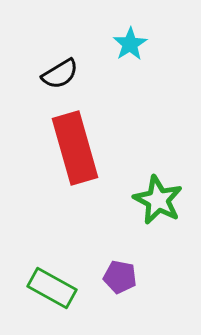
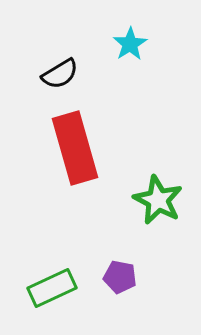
green rectangle: rotated 54 degrees counterclockwise
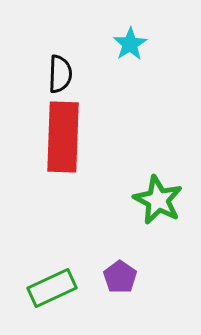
black semicircle: rotated 57 degrees counterclockwise
red rectangle: moved 12 px left, 11 px up; rotated 18 degrees clockwise
purple pentagon: rotated 24 degrees clockwise
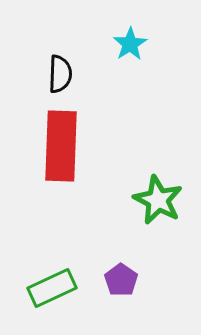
red rectangle: moved 2 px left, 9 px down
purple pentagon: moved 1 px right, 3 px down
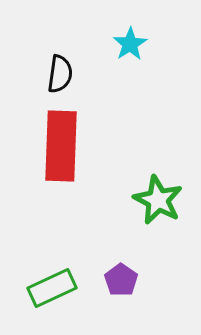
black semicircle: rotated 6 degrees clockwise
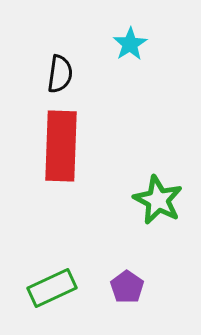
purple pentagon: moved 6 px right, 7 px down
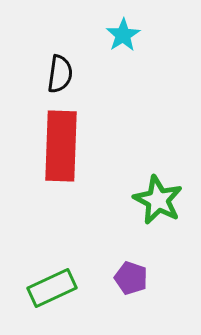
cyan star: moved 7 px left, 9 px up
purple pentagon: moved 4 px right, 9 px up; rotated 16 degrees counterclockwise
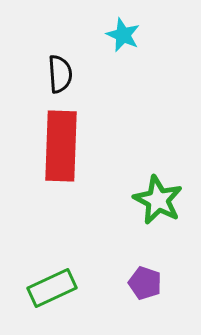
cyan star: rotated 16 degrees counterclockwise
black semicircle: rotated 12 degrees counterclockwise
purple pentagon: moved 14 px right, 5 px down
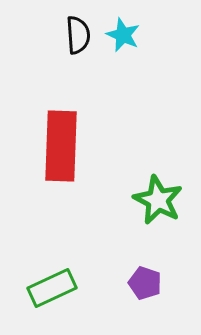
black semicircle: moved 18 px right, 39 px up
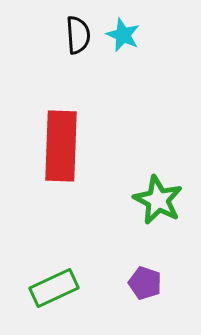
green rectangle: moved 2 px right
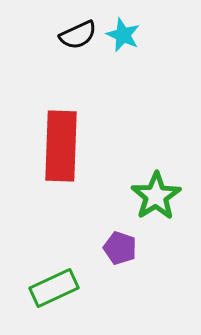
black semicircle: rotated 69 degrees clockwise
green star: moved 2 px left, 4 px up; rotated 12 degrees clockwise
purple pentagon: moved 25 px left, 35 px up
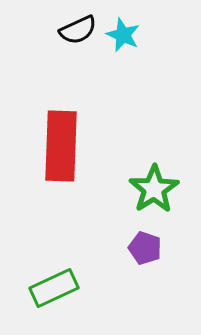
black semicircle: moved 5 px up
green star: moved 2 px left, 7 px up
purple pentagon: moved 25 px right
